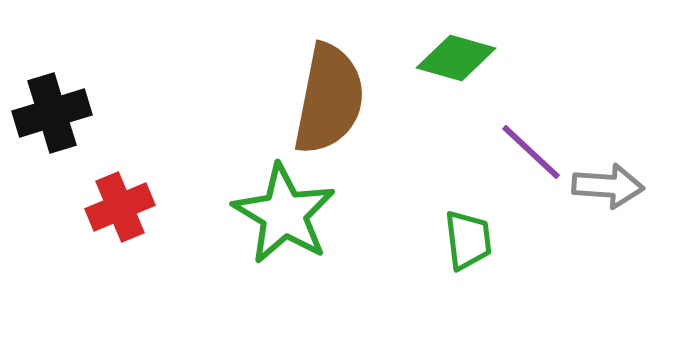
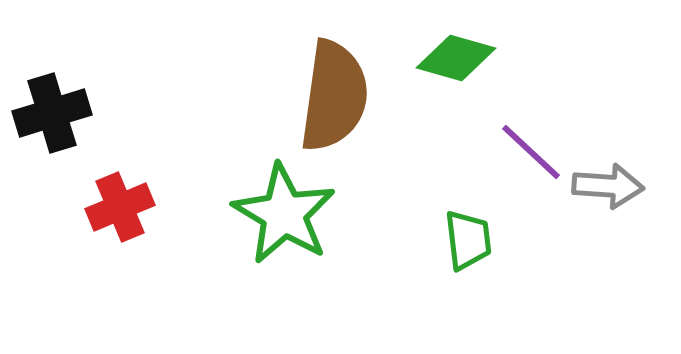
brown semicircle: moved 5 px right, 3 px up; rotated 3 degrees counterclockwise
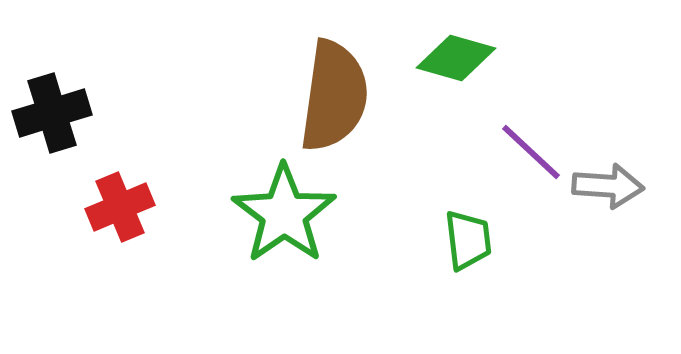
green star: rotated 6 degrees clockwise
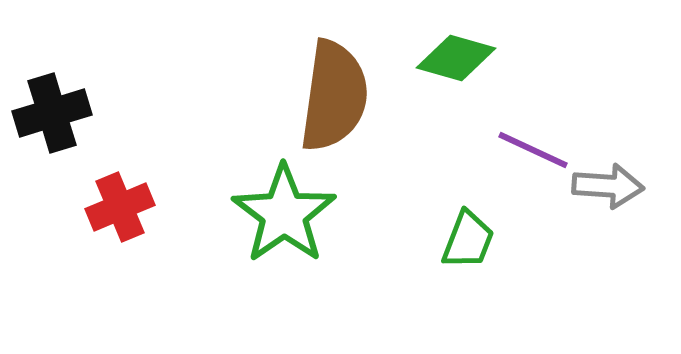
purple line: moved 2 px right, 2 px up; rotated 18 degrees counterclockwise
green trapezoid: rotated 28 degrees clockwise
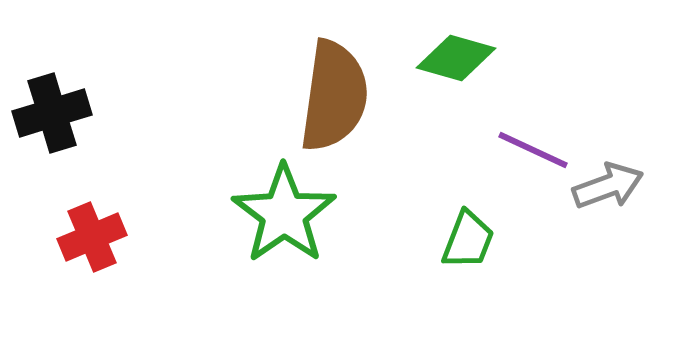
gray arrow: rotated 24 degrees counterclockwise
red cross: moved 28 px left, 30 px down
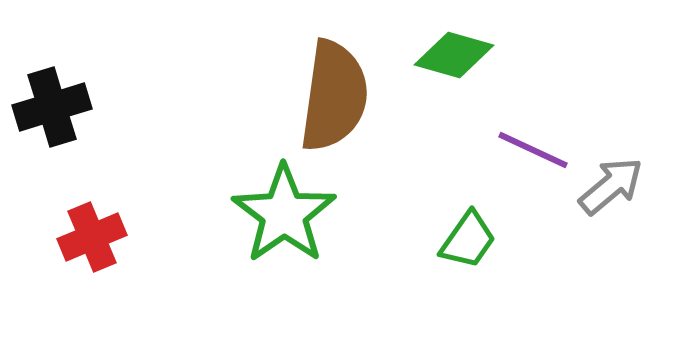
green diamond: moved 2 px left, 3 px up
black cross: moved 6 px up
gray arrow: moved 3 px right; rotated 20 degrees counterclockwise
green trapezoid: rotated 14 degrees clockwise
